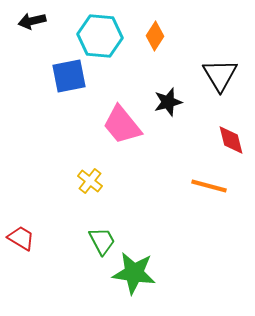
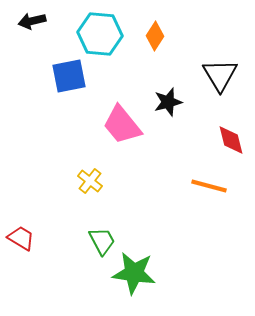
cyan hexagon: moved 2 px up
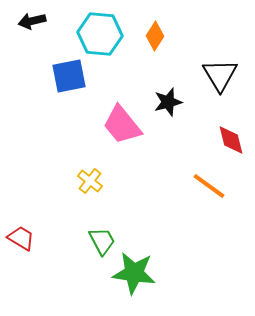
orange line: rotated 21 degrees clockwise
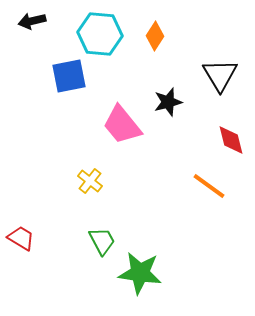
green star: moved 6 px right
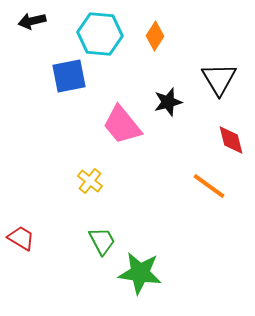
black triangle: moved 1 px left, 4 px down
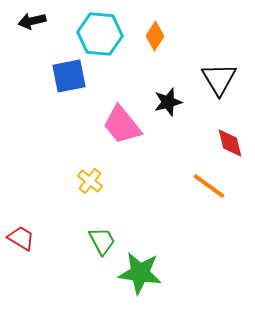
red diamond: moved 1 px left, 3 px down
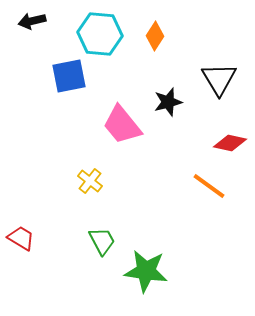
red diamond: rotated 64 degrees counterclockwise
green star: moved 6 px right, 2 px up
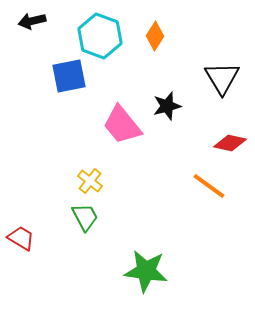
cyan hexagon: moved 2 px down; rotated 15 degrees clockwise
black triangle: moved 3 px right, 1 px up
black star: moved 1 px left, 4 px down
green trapezoid: moved 17 px left, 24 px up
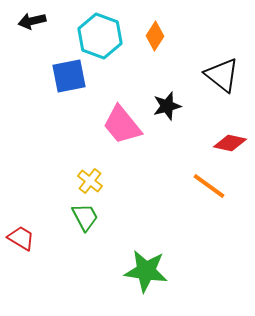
black triangle: moved 3 px up; rotated 21 degrees counterclockwise
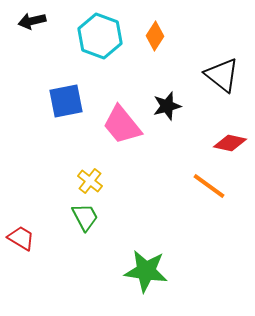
blue square: moved 3 px left, 25 px down
